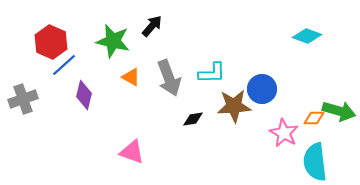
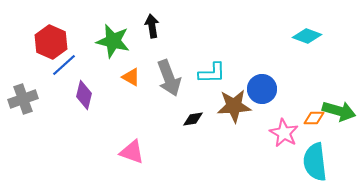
black arrow: rotated 50 degrees counterclockwise
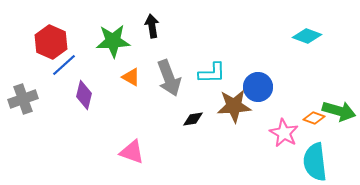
green star: rotated 16 degrees counterclockwise
blue circle: moved 4 px left, 2 px up
orange diamond: rotated 20 degrees clockwise
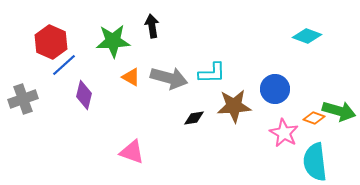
gray arrow: rotated 54 degrees counterclockwise
blue circle: moved 17 px right, 2 px down
black diamond: moved 1 px right, 1 px up
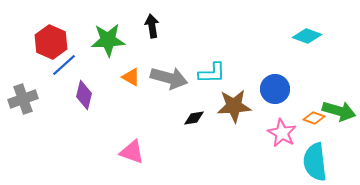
green star: moved 5 px left, 1 px up
pink star: moved 2 px left
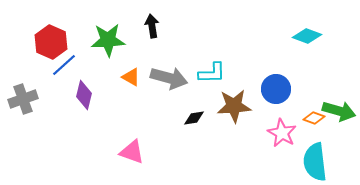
blue circle: moved 1 px right
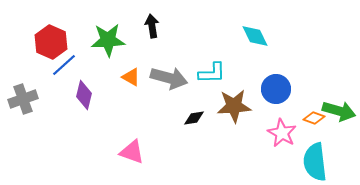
cyan diamond: moved 52 px left; rotated 44 degrees clockwise
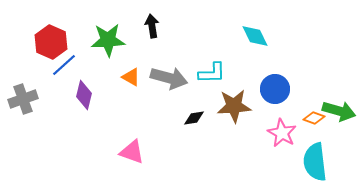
blue circle: moved 1 px left
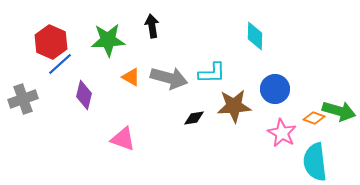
cyan diamond: rotated 28 degrees clockwise
blue line: moved 4 px left, 1 px up
pink triangle: moved 9 px left, 13 px up
